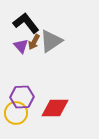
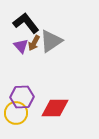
brown arrow: moved 1 px down
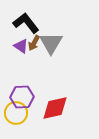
gray triangle: moved 2 px down; rotated 25 degrees counterclockwise
purple triangle: rotated 14 degrees counterclockwise
red diamond: rotated 12 degrees counterclockwise
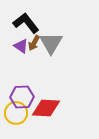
red diamond: moved 9 px left; rotated 16 degrees clockwise
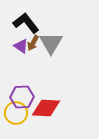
brown arrow: moved 1 px left
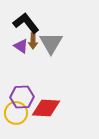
brown arrow: moved 2 px up; rotated 28 degrees counterclockwise
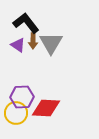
purple triangle: moved 3 px left, 1 px up
